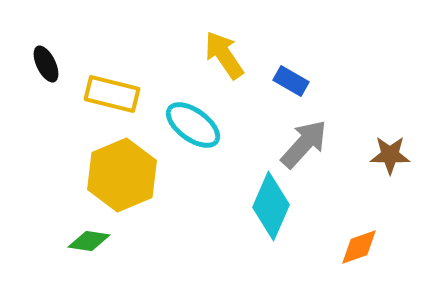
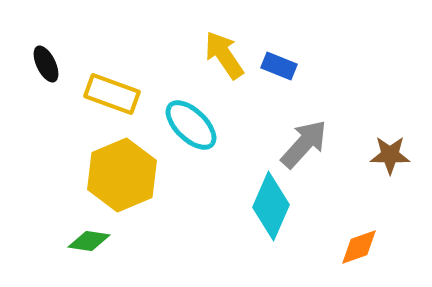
blue rectangle: moved 12 px left, 15 px up; rotated 8 degrees counterclockwise
yellow rectangle: rotated 6 degrees clockwise
cyan ellipse: moved 2 px left; rotated 8 degrees clockwise
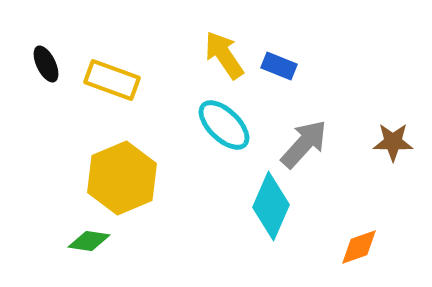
yellow rectangle: moved 14 px up
cyan ellipse: moved 33 px right
brown star: moved 3 px right, 13 px up
yellow hexagon: moved 3 px down
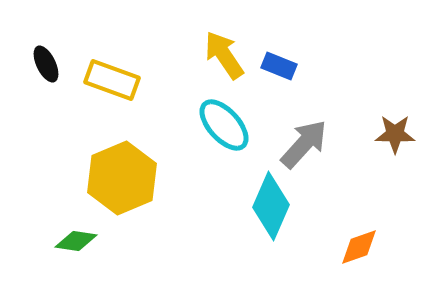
cyan ellipse: rotated 4 degrees clockwise
brown star: moved 2 px right, 8 px up
green diamond: moved 13 px left
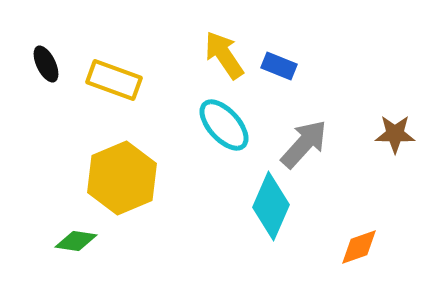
yellow rectangle: moved 2 px right
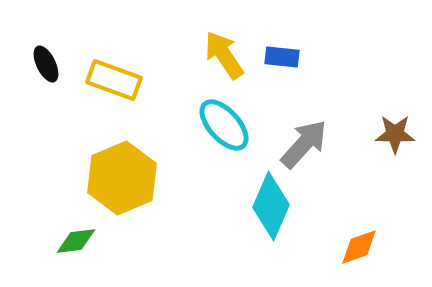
blue rectangle: moved 3 px right, 9 px up; rotated 16 degrees counterclockwise
green diamond: rotated 15 degrees counterclockwise
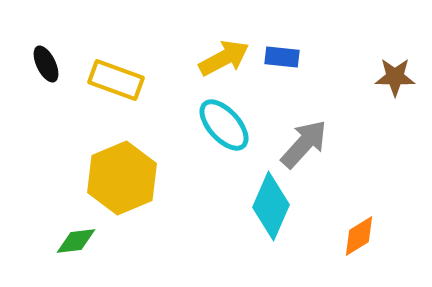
yellow arrow: moved 3 px down; rotated 96 degrees clockwise
yellow rectangle: moved 2 px right
brown star: moved 57 px up
orange diamond: moved 11 px up; rotated 12 degrees counterclockwise
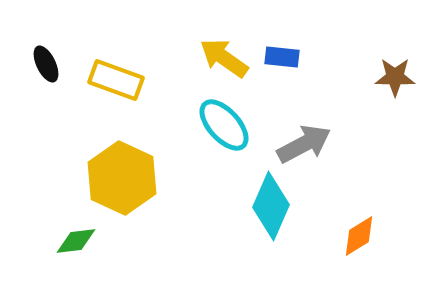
yellow arrow: rotated 117 degrees counterclockwise
gray arrow: rotated 20 degrees clockwise
yellow hexagon: rotated 12 degrees counterclockwise
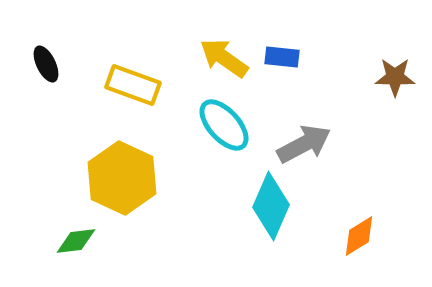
yellow rectangle: moved 17 px right, 5 px down
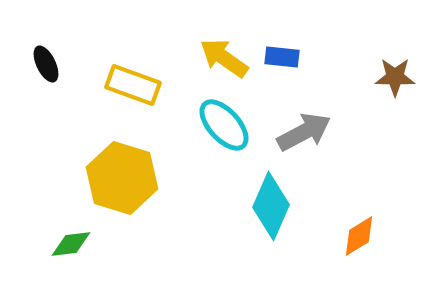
gray arrow: moved 12 px up
yellow hexagon: rotated 8 degrees counterclockwise
green diamond: moved 5 px left, 3 px down
